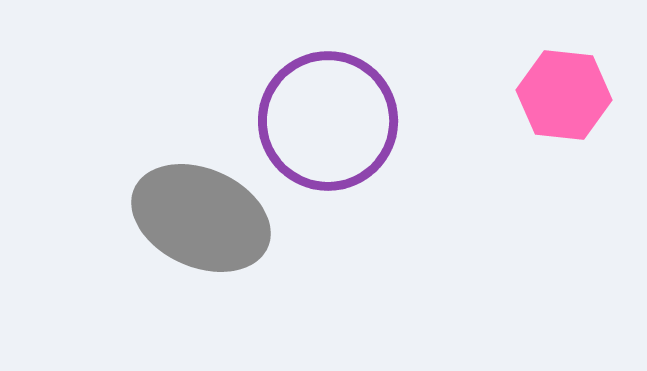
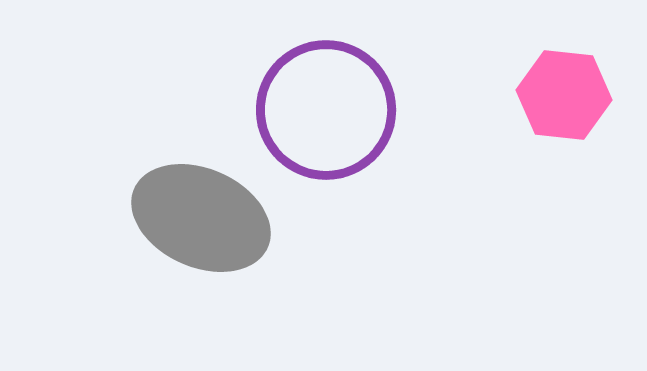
purple circle: moved 2 px left, 11 px up
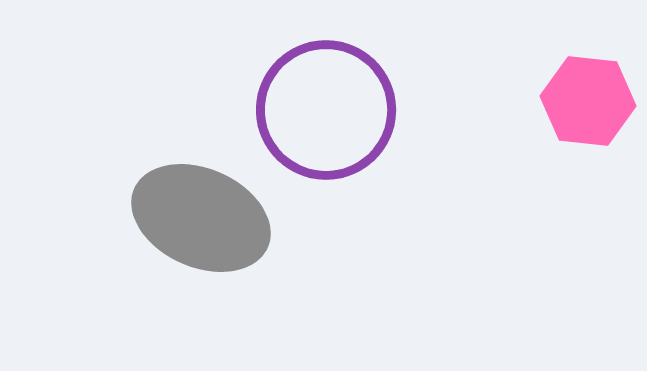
pink hexagon: moved 24 px right, 6 px down
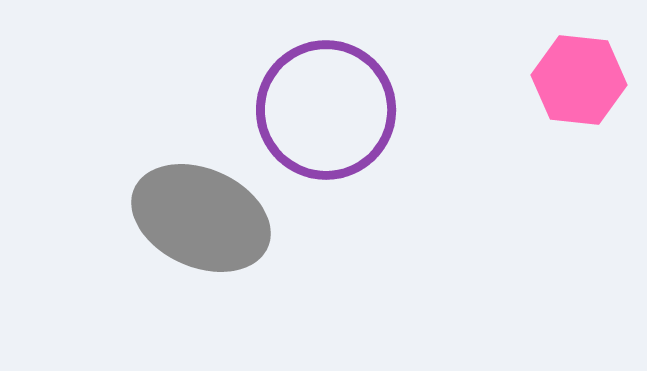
pink hexagon: moved 9 px left, 21 px up
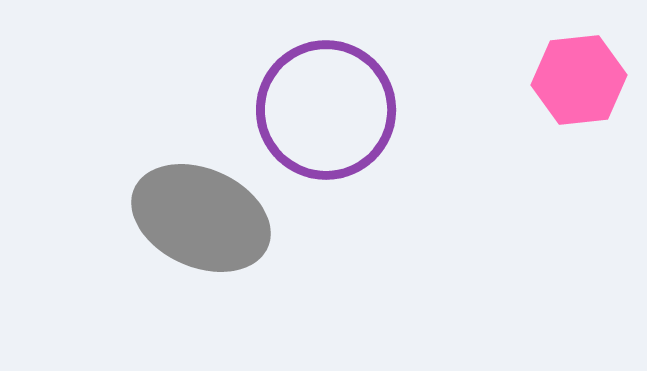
pink hexagon: rotated 12 degrees counterclockwise
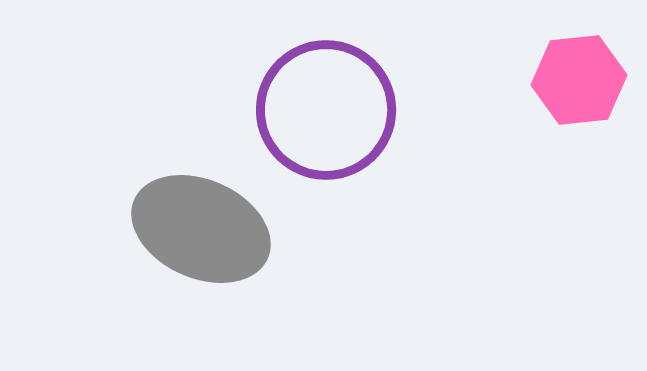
gray ellipse: moved 11 px down
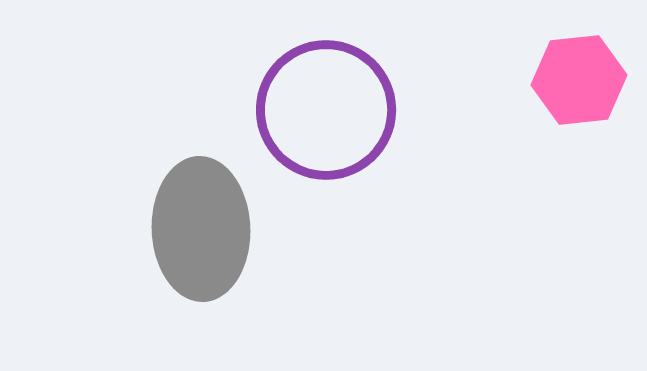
gray ellipse: rotated 64 degrees clockwise
